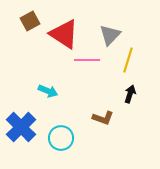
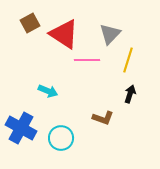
brown square: moved 2 px down
gray triangle: moved 1 px up
blue cross: moved 1 px down; rotated 16 degrees counterclockwise
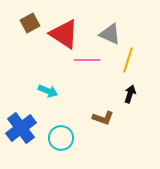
gray triangle: rotated 50 degrees counterclockwise
blue cross: rotated 24 degrees clockwise
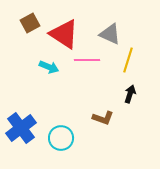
cyan arrow: moved 1 px right, 24 px up
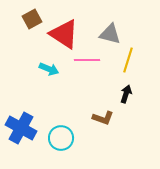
brown square: moved 2 px right, 4 px up
gray triangle: rotated 10 degrees counterclockwise
cyan arrow: moved 2 px down
black arrow: moved 4 px left
blue cross: rotated 24 degrees counterclockwise
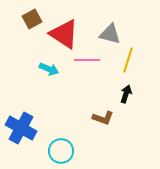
cyan circle: moved 13 px down
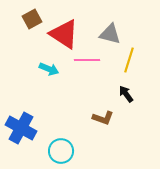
yellow line: moved 1 px right
black arrow: rotated 54 degrees counterclockwise
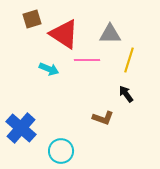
brown square: rotated 12 degrees clockwise
gray triangle: rotated 15 degrees counterclockwise
blue cross: rotated 12 degrees clockwise
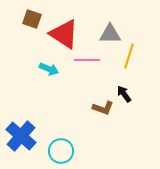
brown square: rotated 36 degrees clockwise
yellow line: moved 4 px up
black arrow: moved 2 px left
brown L-shape: moved 10 px up
blue cross: moved 8 px down
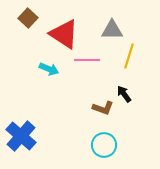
brown square: moved 4 px left, 1 px up; rotated 24 degrees clockwise
gray triangle: moved 2 px right, 4 px up
cyan circle: moved 43 px right, 6 px up
